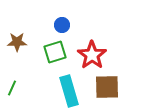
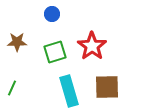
blue circle: moved 10 px left, 11 px up
red star: moved 9 px up
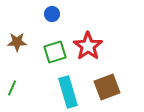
red star: moved 4 px left
brown square: rotated 20 degrees counterclockwise
cyan rectangle: moved 1 px left, 1 px down
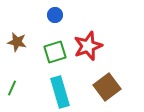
blue circle: moved 3 px right, 1 px down
brown star: rotated 12 degrees clockwise
red star: rotated 16 degrees clockwise
brown square: rotated 16 degrees counterclockwise
cyan rectangle: moved 8 px left
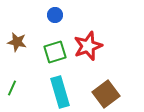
brown square: moved 1 px left, 7 px down
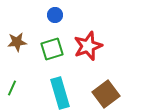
brown star: rotated 18 degrees counterclockwise
green square: moved 3 px left, 3 px up
cyan rectangle: moved 1 px down
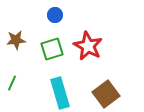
brown star: moved 1 px left, 2 px up
red star: rotated 24 degrees counterclockwise
green line: moved 5 px up
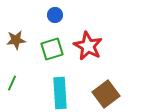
cyan rectangle: rotated 12 degrees clockwise
